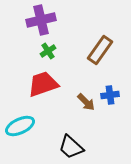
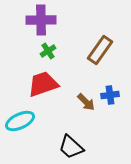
purple cross: rotated 12 degrees clockwise
cyan ellipse: moved 5 px up
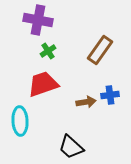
purple cross: moved 3 px left; rotated 12 degrees clockwise
brown arrow: rotated 54 degrees counterclockwise
cyan ellipse: rotated 68 degrees counterclockwise
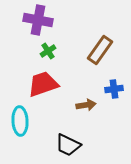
blue cross: moved 4 px right, 6 px up
brown arrow: moved 3 px down
black trapezoid: moved 3 px left, 2 px up; rotated 16 degrees counterclockwise
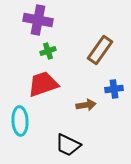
green cross: rotated 14 degrees clockwise
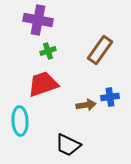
blue cross: moved 4 px left, 8 px down
